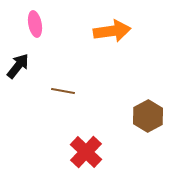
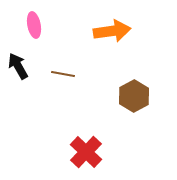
pink ellipse: moved 1 px left, 1 px down
black arrow: rotated 68 degrees counterclockwise
brown line: moved 17 px up
brown hexagon: moved 14 px left, 20 px up
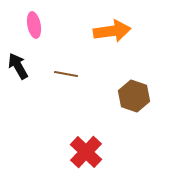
brown line: moved 3 px right
brown hexagon: rotated 12 degrees counterclockwise
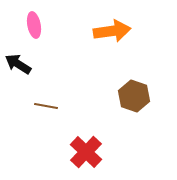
black arrow: moved 2 px up; rotated 28 degrees counterclockwise
brown line: moved 20 px left, 32 px down
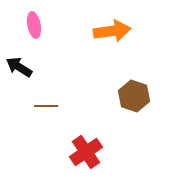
black arrow: moved 1 px right, 3 px down
brown line: rotated 10 degrees counterclockwise
red cross: rotated 12 degrees clockwise
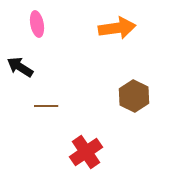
pink ellipse: moved 3 px right, 1 px up
orange arrow: moved 5 px right, 3 px up
black arrow: moved 1 px right
brown hexagon: rotated 8 degrees clockwise
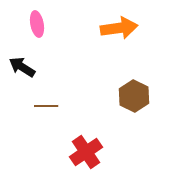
orange arrow: moved 2 px right
black arrow: moved 2 px right
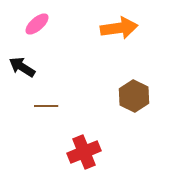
pink ellipse: rotated 60 degrees clockwise
red cross: moved 2 px left; rotated 12 degrees clockwise
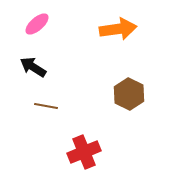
orange arrow: moved 1 px left, 1 px down
black arrow: moved 11 px right
brown hexagon: moved 5 px left, 2 px up
brown line: rotated 10 degrees clockwise
